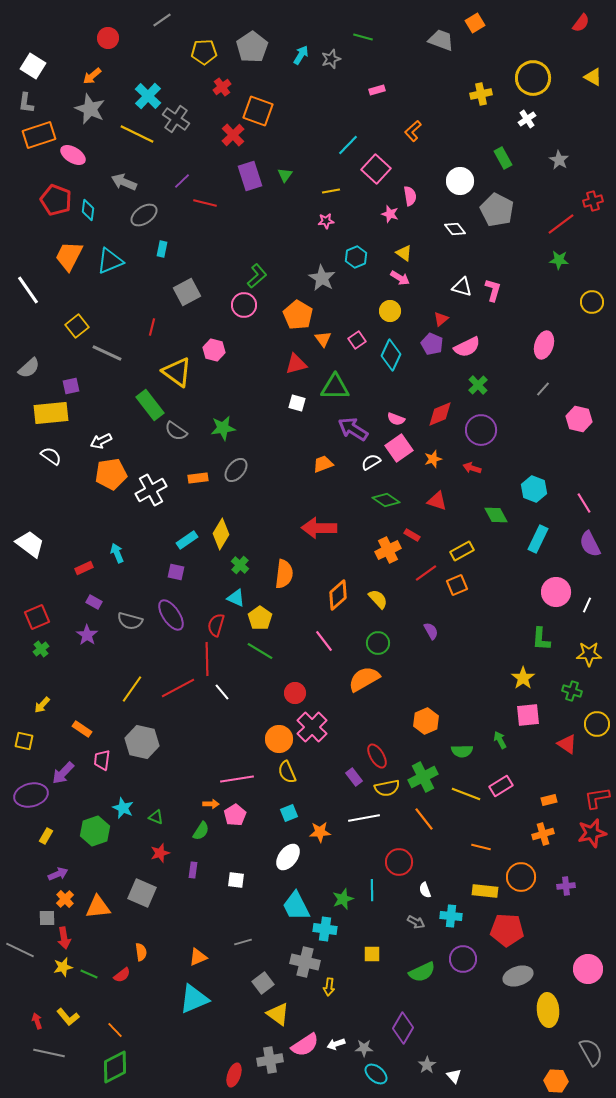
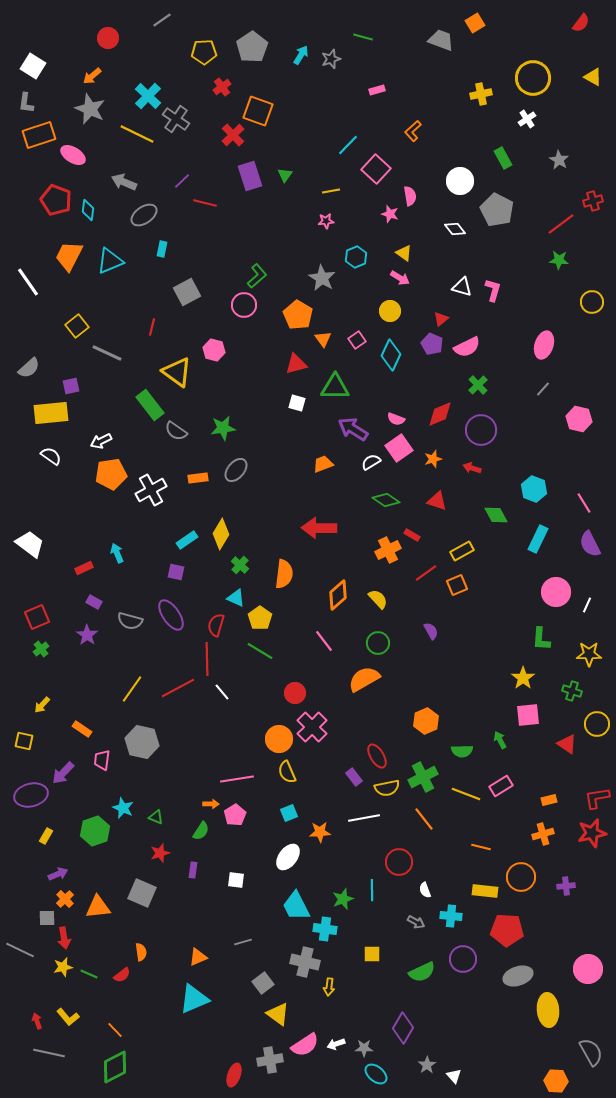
white line at (28, 290): moved 8 px up
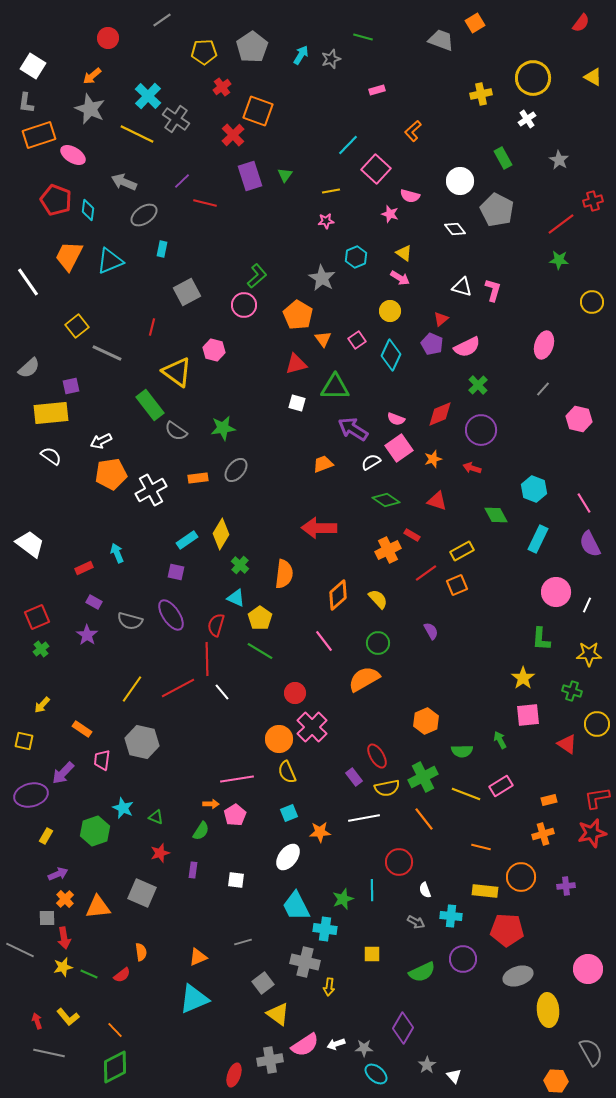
pink semicircle at (410, 196): rotated 114 degrees clockwise
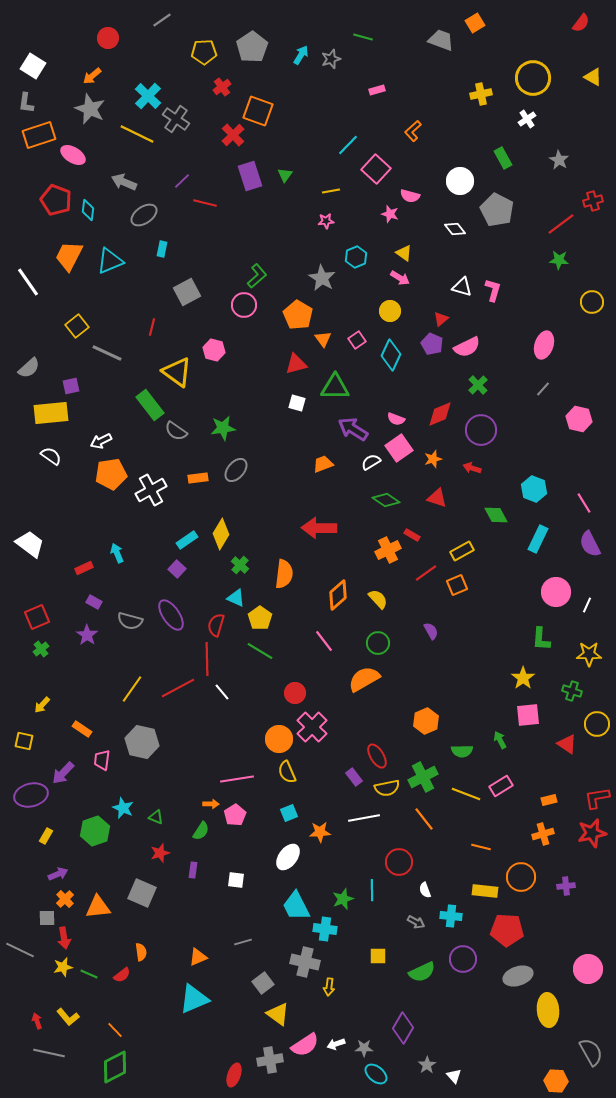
red triangle at (437, 501): moved 3 px up
purple square at (176, 572): moved 1 px right, 3 px up; rotated 30 degrees clockwise
yellow square at (372, 954): moved 6 px right, 2 px down
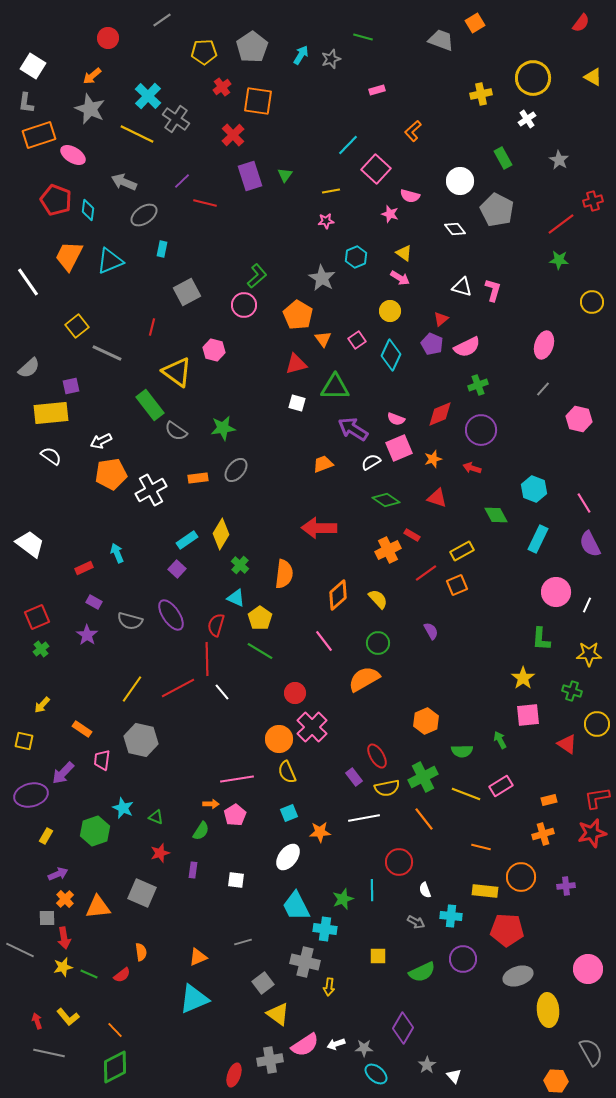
orange square at (258, 111): moved 10 px up; rotated 12 degrees counterclockwise
green cross at (478, 385): rotated 24 degrees clockwise
pink square at (399, 448): rotated 12 degrees clockwise
gray hexagon at (142, 742): moved 1 px left, 2 px up
